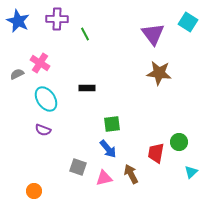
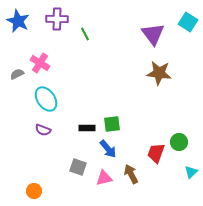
black rectangle: moved 40 px down
red trapezoid: rotated 10 degrees clockwise
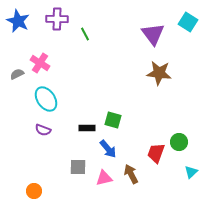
green square: moved 1 px right, 4 px up; rotated 24 degrees clockwise
gray square: rotated 18 degrees counterclockwise
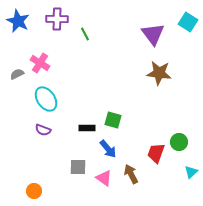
pink triangle: rotated 48 degrees clockwise
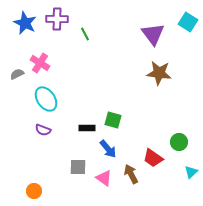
blue star: moved 7 px right, 2 px down
red trapezoid: moved 3 px left, 5 px down; rotated 75 degrees counterclockwise
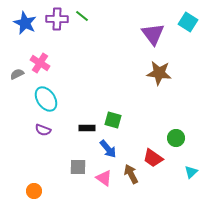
green line: moved 3 px left, 18 px up; rotated 24 degrees counterclockwise
green circle: moved 3 px left, 4 px up
